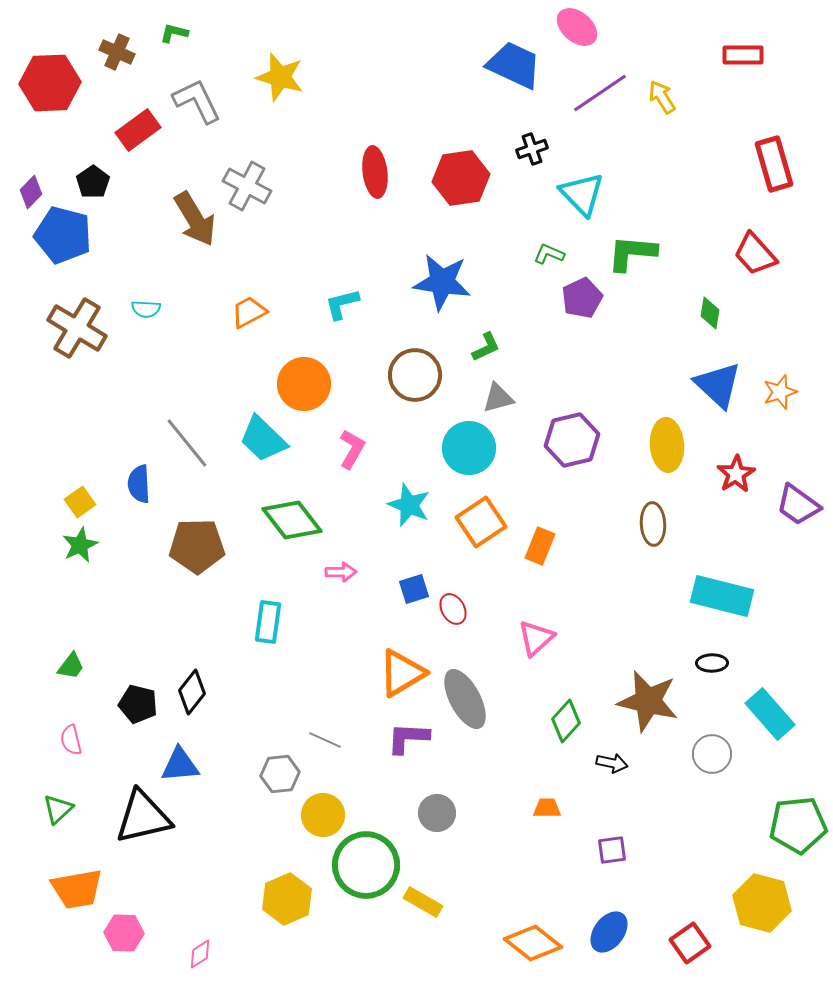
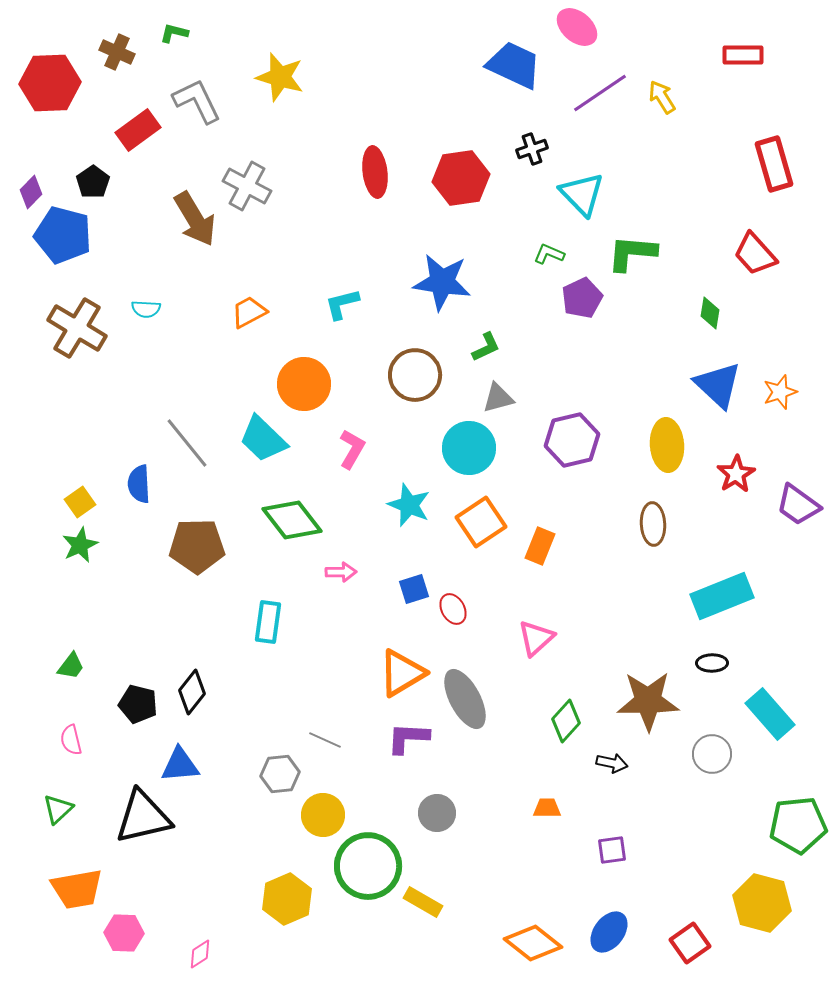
cyan rectangle at (722, 596): rotated 36 degrees counterclockwise
brown star at (648, 701): rotated 14 degrees counterclockwise
green circle at (366, 865): moved 2 px right, 1 px down
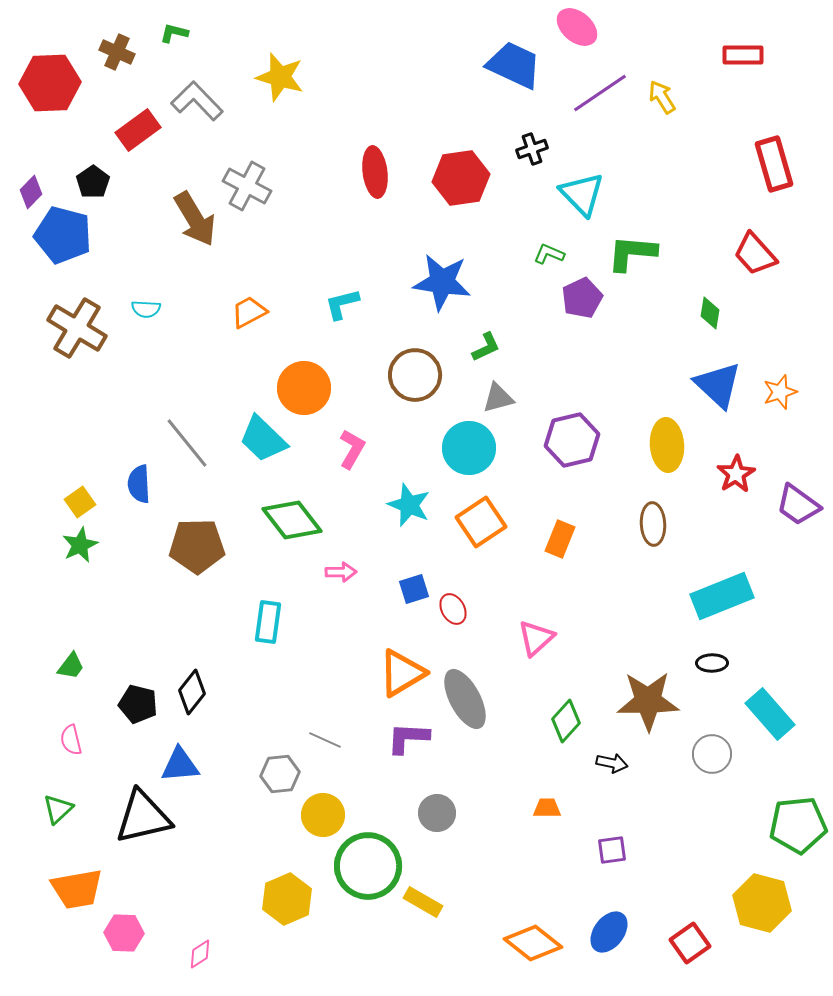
gray L-shape at (197, 101): rotated 18 degrees counterclockwise
orange circle at (304, 384): moved 4 px down
orange rectangle at (540, 546): moved 20 px right, 7 px up
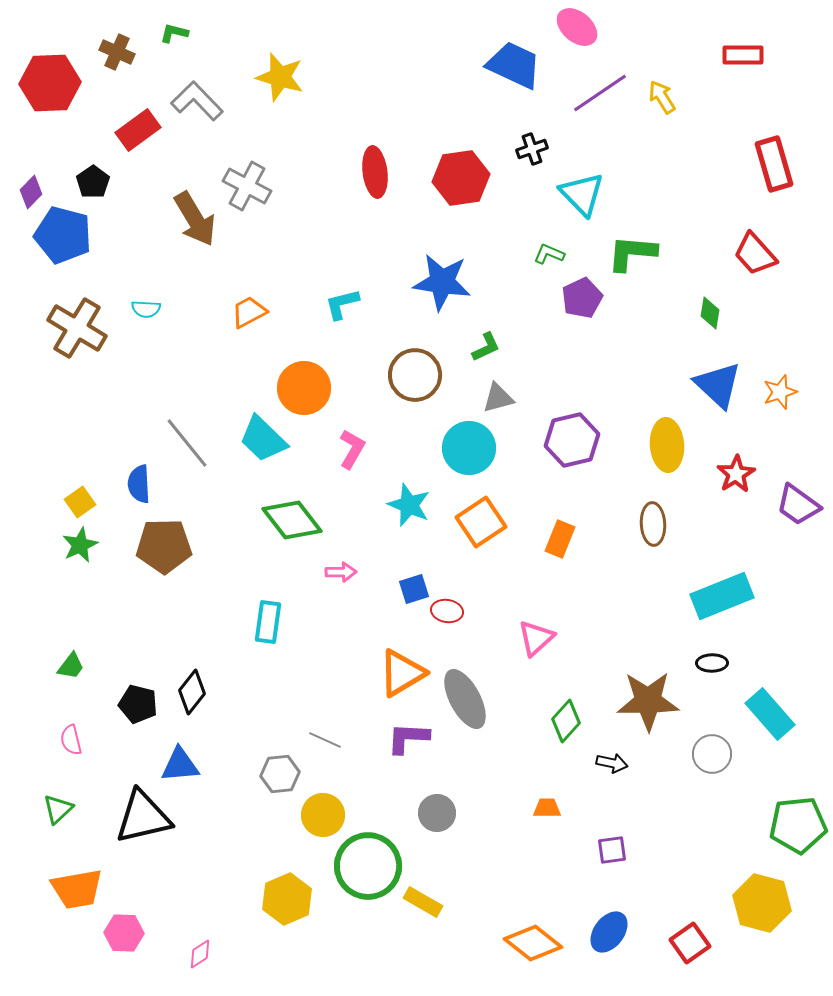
brown pentagon at (197, 546): moved 33 px left
red ellipse at (453, 609): moved 6 px left, 2 px down; rotated 52 degrees counterclockwise
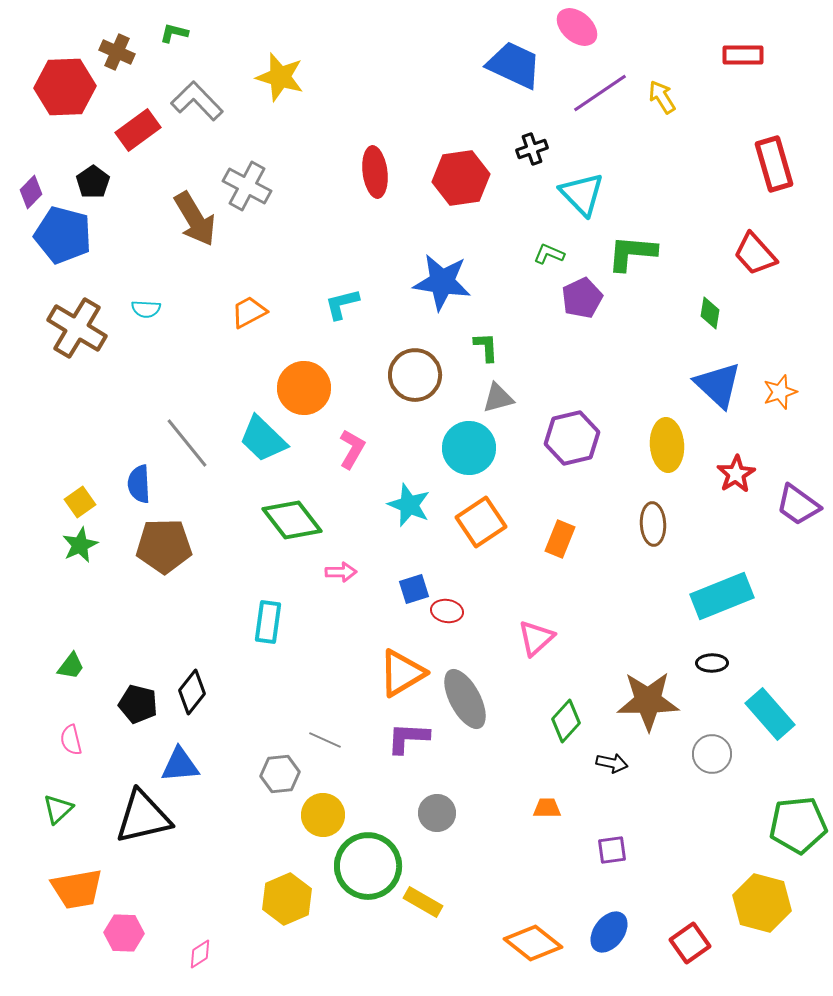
red hexagon at (50, 83): moved 15 px right, 4 px down
green L-shape at (486, 347): rotated 68 degrees counterclockwise
purple hexagon at (572, 440): moved 2 px up
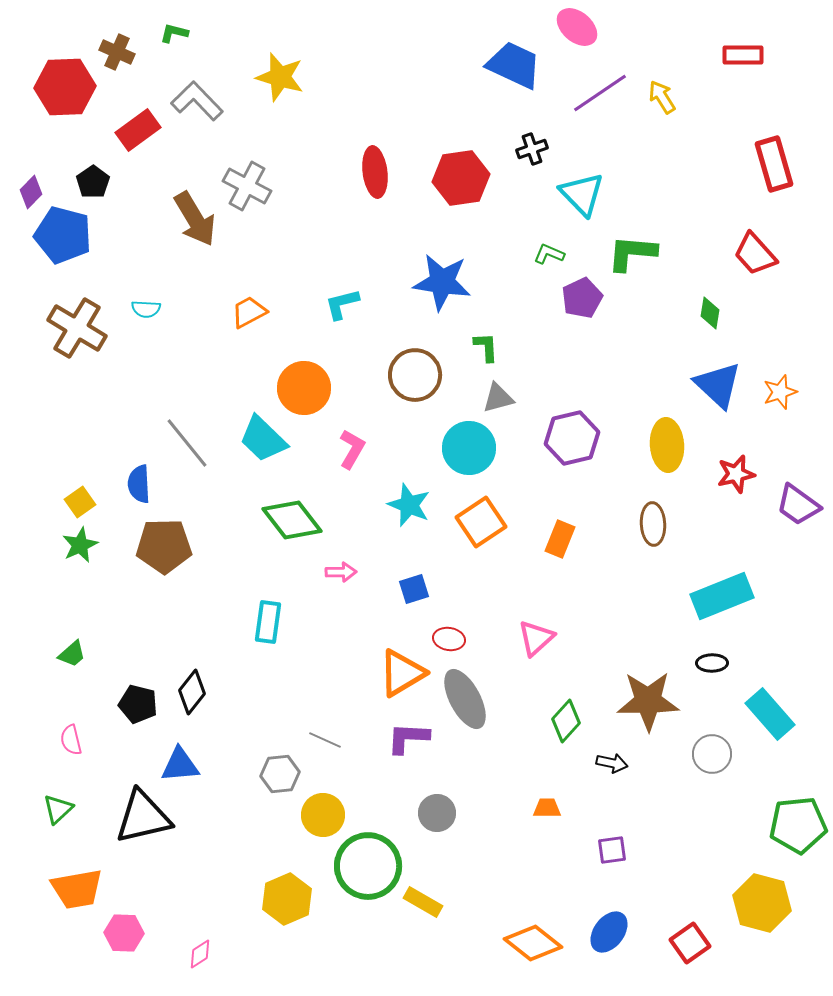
red star at (736, 474): rotated 18 degrees clockwise
red ellipse at (447, 611): moved 2 px right, 28 px down
green trapezoid at (71, 666): moved 1 px right, 12 px up; rotated 12 degrees clockwise
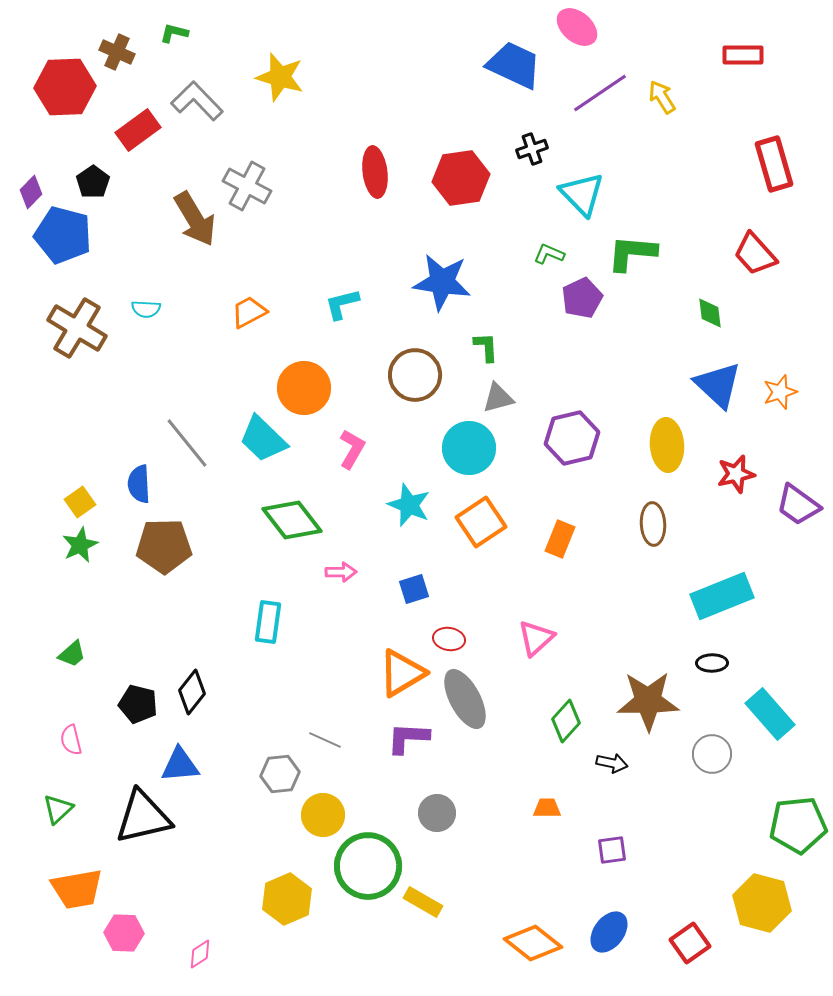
green diamond at (710, 313): rotated 16 degrees counterclockwise
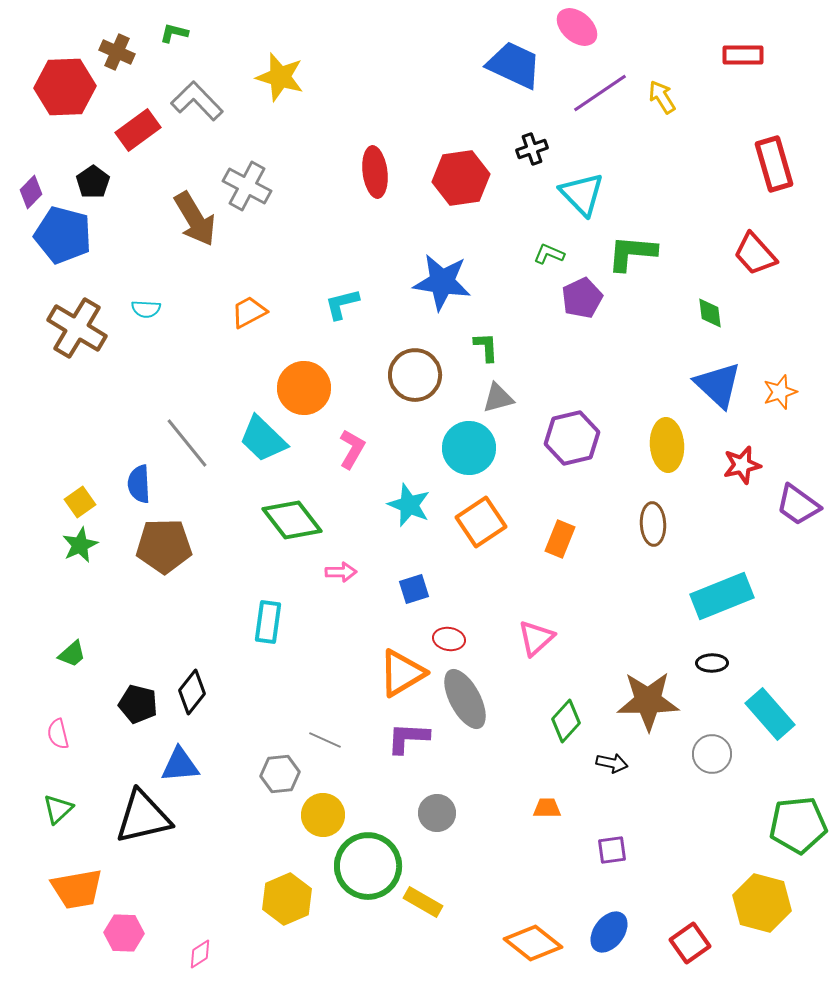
red star at (736, 474): moved 6 px right, 9 px up
pink semicircle at (71, 740): moved 13 px left, 6 px up
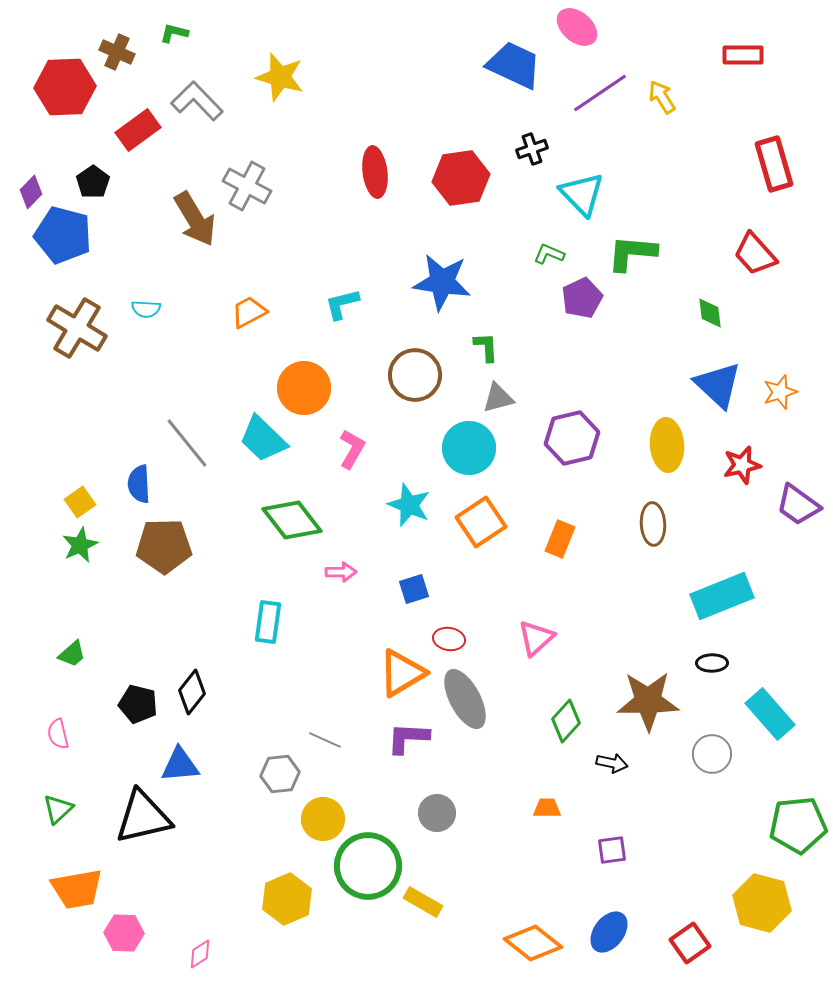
yellow circle at (323, 815): moved 4 px down
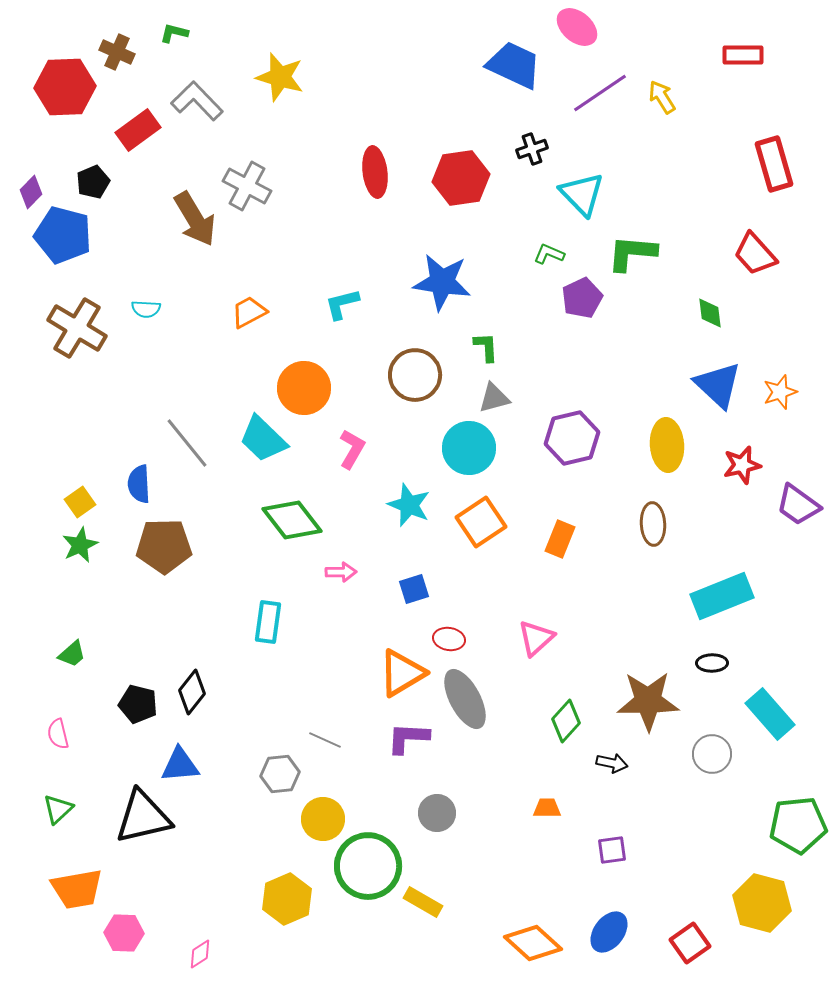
black pentagon at (93, 182): rotated 12 degrees clockwise
gray triangle at (498, 398): moved 4 px left
orange diamond at (533, 943): rotated 4 degrees clockwise
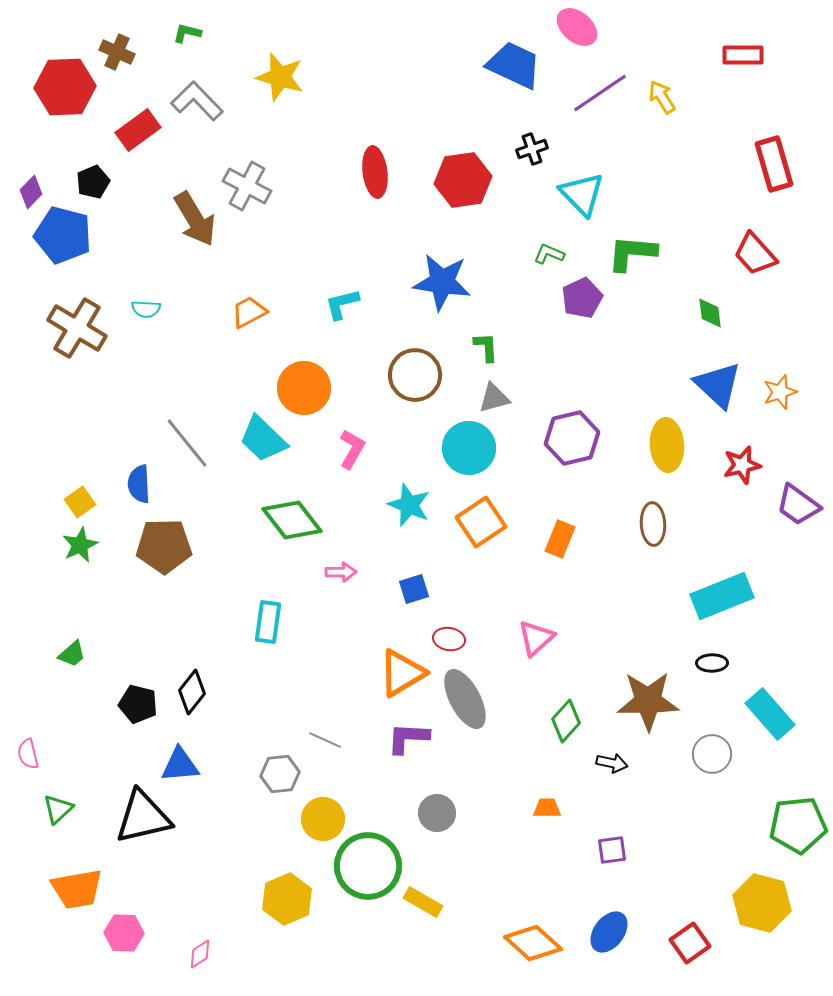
green L-shape at (174, 33): moved 13 px right
red hexagon at (461, 178): moved 2 px right, 2 px down
pink semicircle at (58, 734): moved 30 px left, 20 px down
